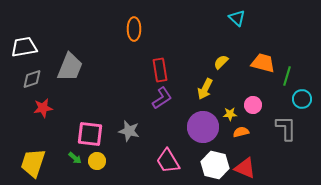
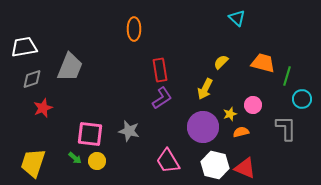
red star: rotated 12 degrees counterclockwise
yellow star: rotated 16 degrees counterclockwise
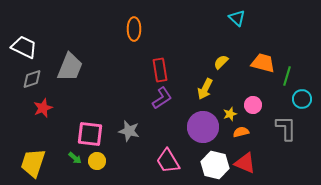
white trapezoid: rotated 36 degrees clockwise
red triangle: moved 5 px up
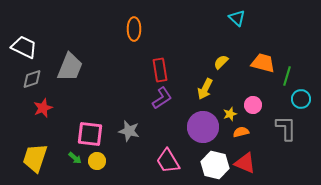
cyan circle: moved 1 px left
yellow trapezoid: moved 2 px right, 5 px up
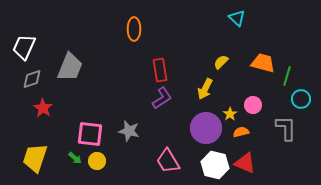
white trapezoid: rotated 92 degrees counterclockwise
red star: rotated 18 degrees counterclockwise
yellow star: rotated 16 degrees counterclockwise
purple circle: moved 3 px right, 1 px down
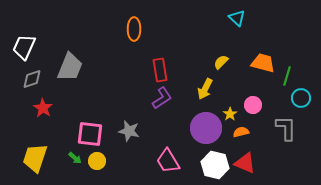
cyan circle: moved 1 px up
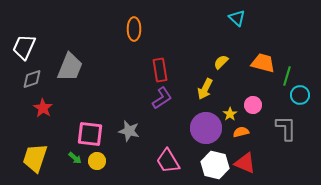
cyan circle: moved 1 px left, 3 px up
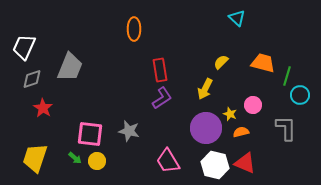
yellow star: rotated 16 degrees counterclockwise
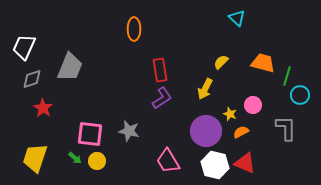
purple circle: moved 3 px down
orange semicircle: rotated 14 degrees counterclockwise
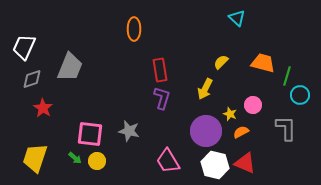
purple L-shape: rotated 40 degrees counterclockwise
